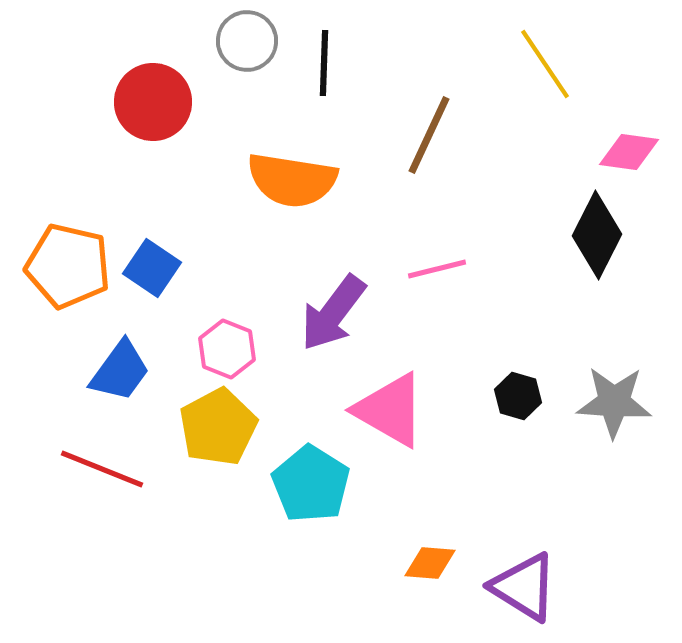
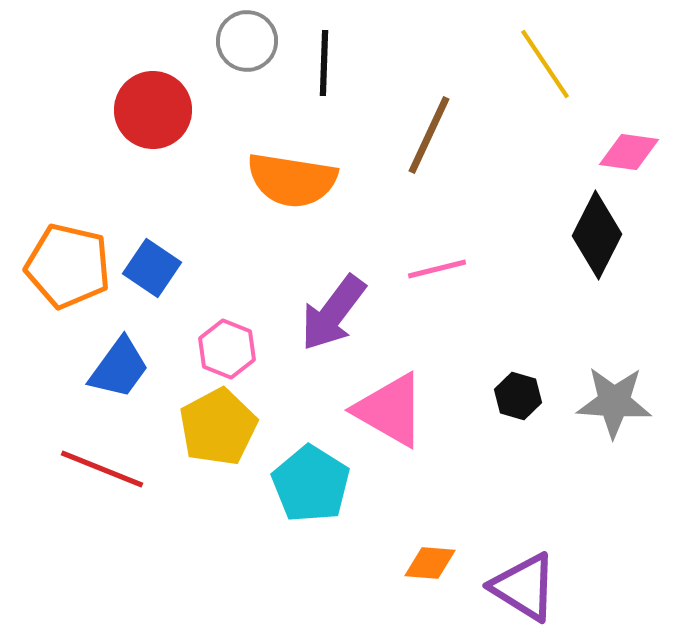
red circle: moved 8 px down
blue trapezoid: moved 1 px left, 3 px up
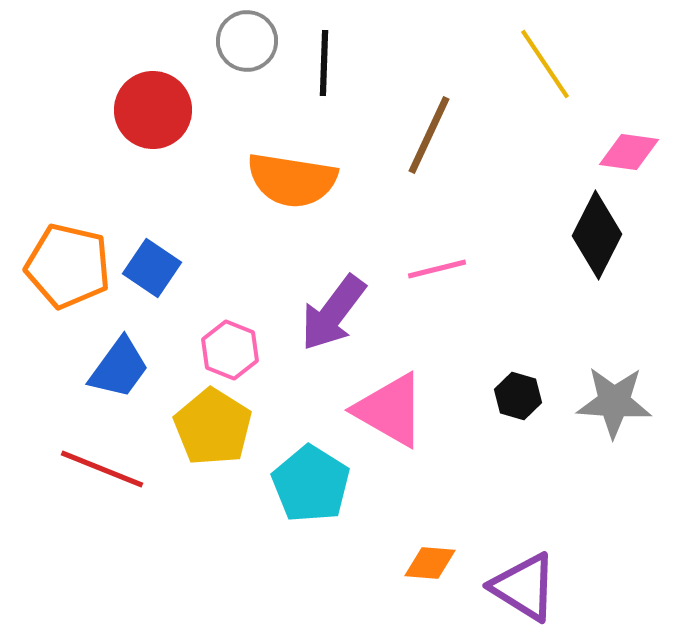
pink hexagon: moved 3 px right, 1 px down
yellow pentagon: moved 5 px left; rotated 12 degrees counterclockwise
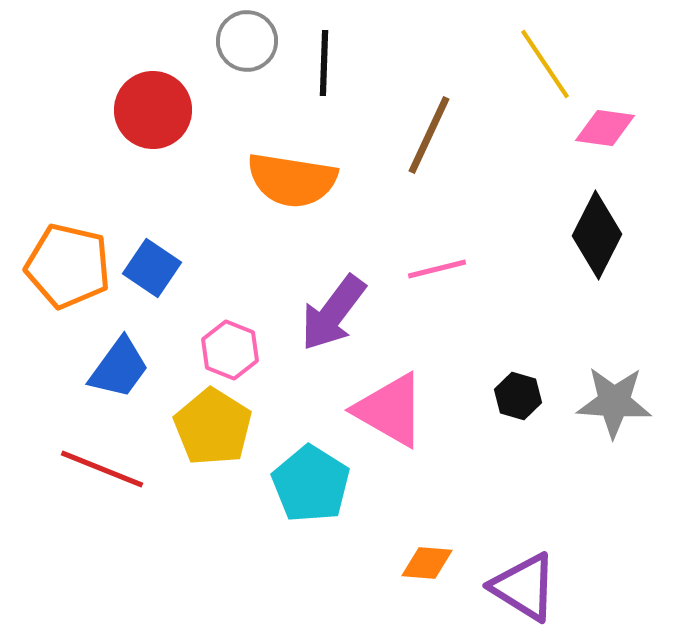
pink diamond: moved 24 px left, 24 px up
orange diamond: moved 3 px left
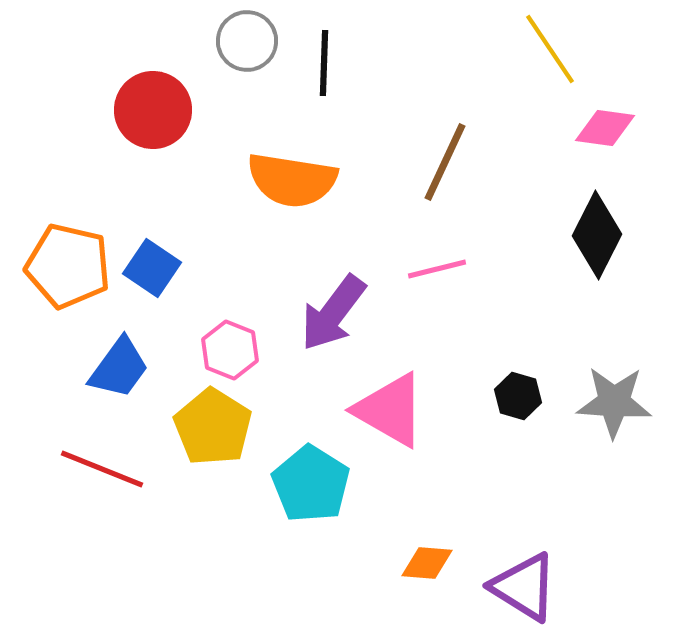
yellow line: moved 5 px right, 15 px up
brown line: moved 16 px right, 27 px down
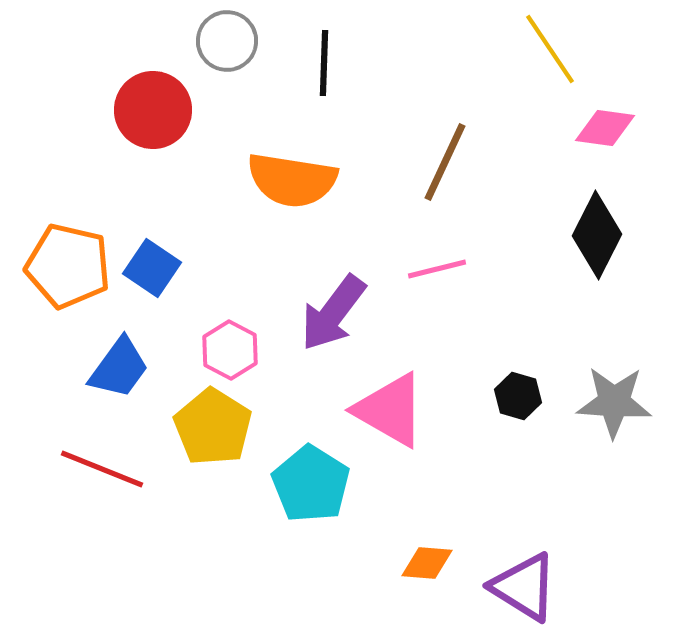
gray circle: moved 20 px left
pink hexagon: rotated 6 degrees clockwise
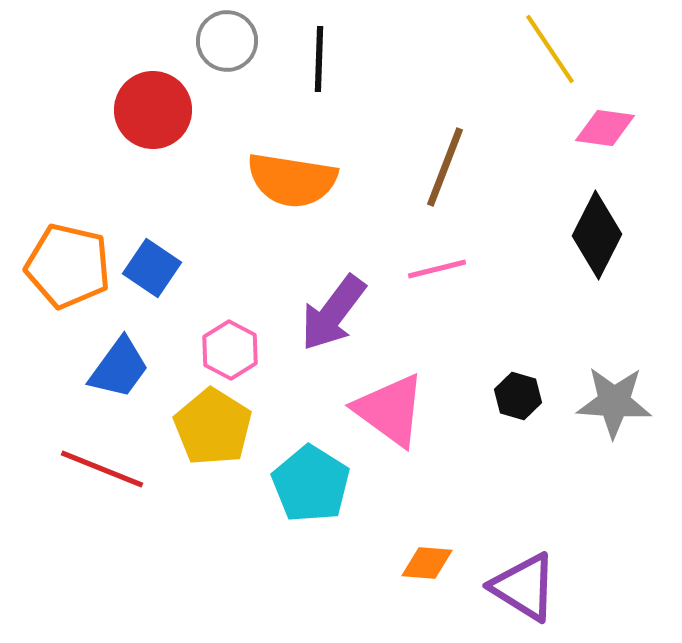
black line: moved 5 px left, 4 px up
brown line: moved 5 px down; rotated 4 degrees counterclockwise
pink triangle: rotated 6 degrees clockwise
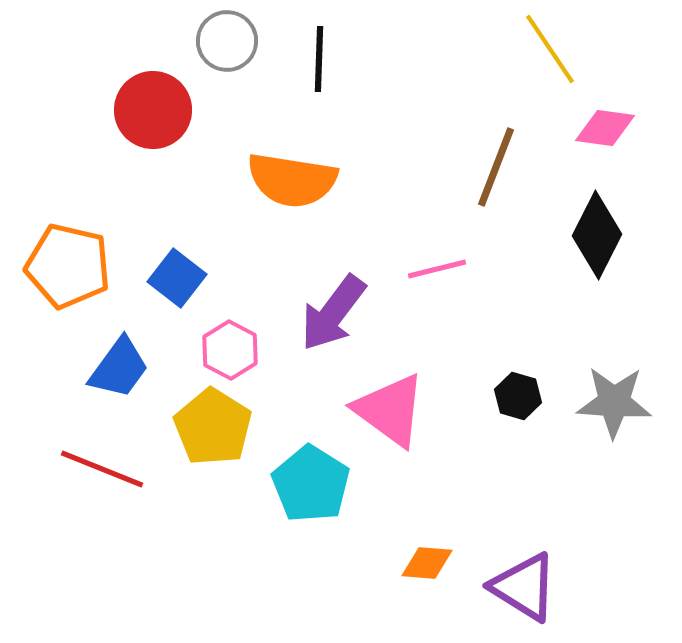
brown line: moved 51 px right
blue square: moved 25 px right, 10 px down; rotated 4 degrees clockwise
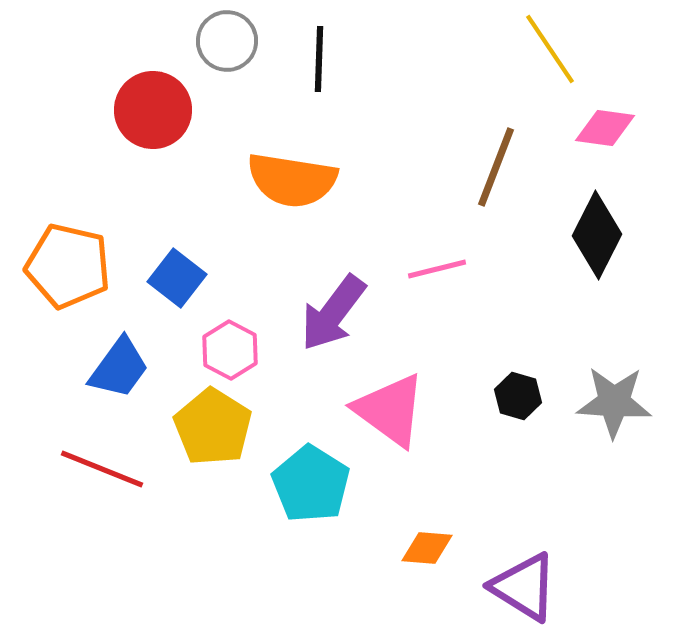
orange diamond: moved 15 px up
